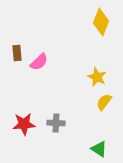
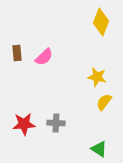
pink semicircle: moved 5 px right, 5 px up
yellow star: rotated 12 degrees counterclockwise
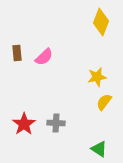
yellow star: rotated 24 degrees counterclockwise
red star: rotated 30 degrees counterclockwise
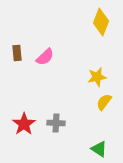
pink semicircle: moved 1 px right
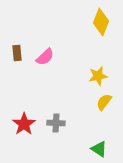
yellow star: moved 1 px right, 1 px up
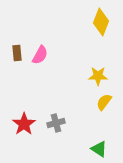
pink semicircle: moved 5 px left, 2 px up; rotated 18 degrees counterclockwise
yellow star: rotated 12 degrees clockwise
gray cross: rotated 18 degrees counterclockwise
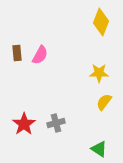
yellow star: moved 1 px right, 3 px up
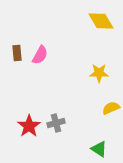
yellow diamond: moved 1 px up; rotated 52 degrees counterclockwise
yellow semicircle: moved 7 px right, 6 px down; rotated 30 degrees clockwise
red star: moved 5 px right, 2 px down
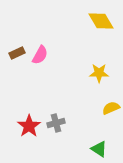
brown rectangle: rotated 70 degrees clockwise
